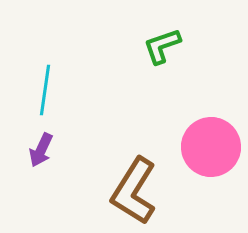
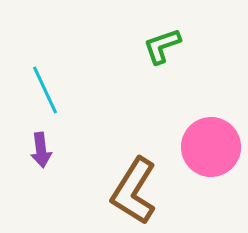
cyan line: rotated 33 degrees counterclockwise
purple arrow: rotated 32 degrees counterclockwise
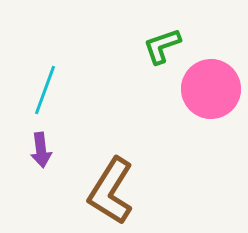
cyan line: rotated 45 degrees clockwise
pink circle: moved 58 px up
brown L-shape: moved 23 px left
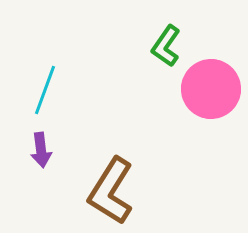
green L-shape: moved 4 px right; rotated 36 degrees counterclockwise
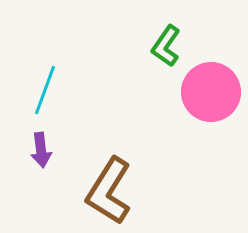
pink circle: moved 3 px down
brown L-shape: moved 2 px left
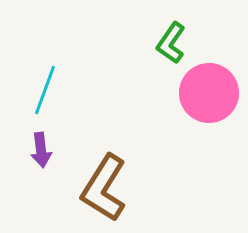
green L-shape: moved 5 px right, 3 px up
pink circle: moved 2 px left, 1 px down
brown L-shape: moved 5 px left, 3 px up
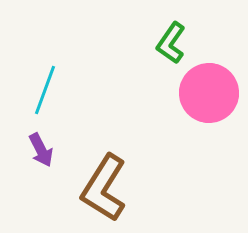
purple arrow: rotated 20 degrees counterclockwise
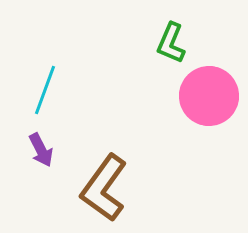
green L-shape: rotated 12 degrees counterclockwise
pink circle: moved 3 px down
brown L-shape: rotated 4 degrees clockwise
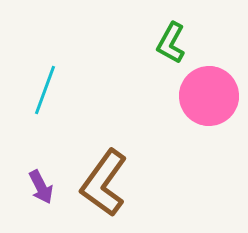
green L-shape: rotated 6 degrees clockwise
purple arrow: moved 37 px down
brown L-shape: moved 5 px up
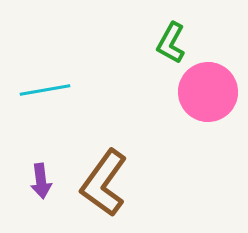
cyan line: rotated 60 degrees clockwise
pink circle: moved 1 px left, 4 px up
purple arrow: moved 6 px up; rotated 20 degrees clockwise
